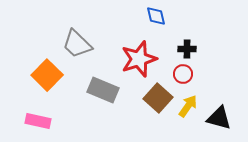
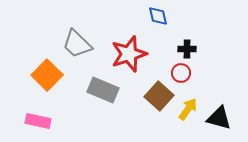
blue diamond: moved 2 px right
red star: moved 10 px left, 5 px up
red circle: moved 2 px left, 1 px up
brown square: moved 1 px right, 2 px up
yellow arrow: moved 3 px down
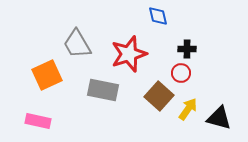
gray trapezoid: rotated 16 degrees clockwise
orange square: rotated 20 degrees clockwise
gray rectangle: rotated 12 degrees counterclockwise
